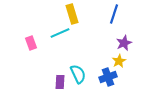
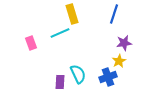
purple star: rotated 14 degrees clockwise
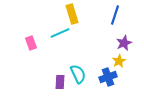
blue line: moved 1 px right, 1 px down
purple star: rotated 14 degrees counterclockwise
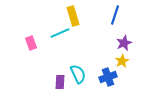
yellow rectangle: moved 1 px right, 2 px down
yellow star: moved 3 px right
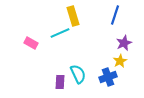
pink rectangle: rotated 40 degrees counterclockwise
yellow star: moved 2 px left
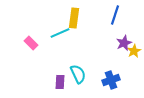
yellow rectangle: moved 1 px right, 2 px down; rotated 24 degrees clockwise
pink rectangle: rotated 16 degrees clockwise
yellow star: moved 14 px right, 10 px up
blue cross: moved 3 px right, 3 px down
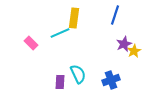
purple star: moved 1 px down
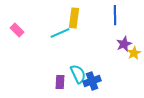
blue line: rotated 18 degrees counterclockwise
pink rectangle: moved 14 px left, 13 px up
yellow star: moved 2 px down
blue cross: moved 19 px left, 1 px down
